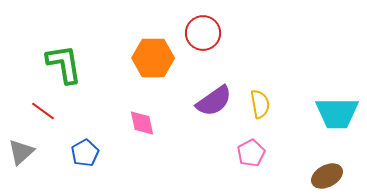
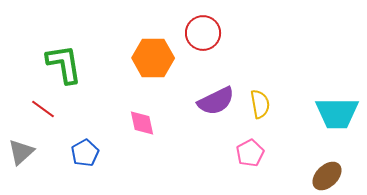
purple semicircle: moved 2 px right; rotated 9 degrees clockwise
red line: moved 2 px up
pink pentagon: moved 1 px left
brown ellipse: rotated 16 degrees counterclockwise
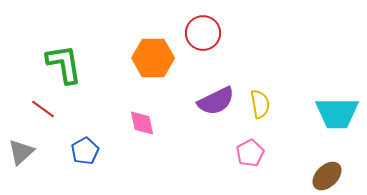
blue pentagon: moved 2 px up
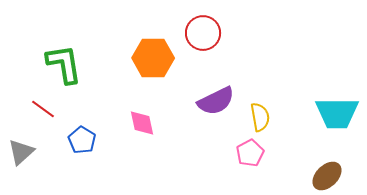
yellow semicircle: moved 13 px down
blue pentagon: moved 3 px left, 11 px up; rotated 12 degrees counterclockwise
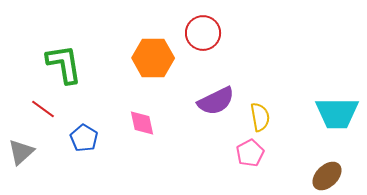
blue pentagon: moved 2 px right, 2 px up
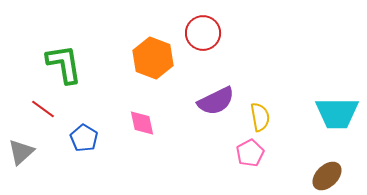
orange hexagon: rotated 21 degrees clockwise
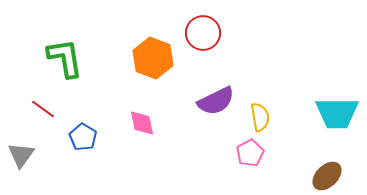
green L-shape: moved 1 px right, 6 px up
blue pentagon: moved 1 px left, 1 px up
gray triangle: moved 3 px down; rotated 12 degrees counterclockwise
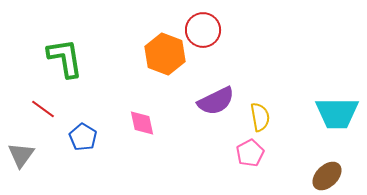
red circle: moved 3 px up
orange hexagon: moved 12 px right, 4 px up
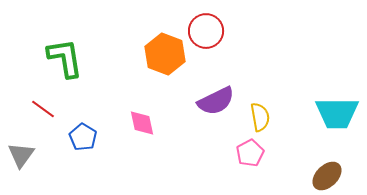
red circle: moved 3 px right, 1 px down
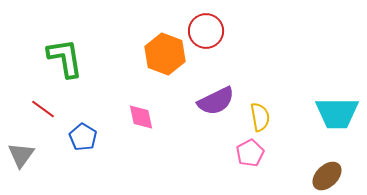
pink diamond: moved 1 px left, 6 px up
